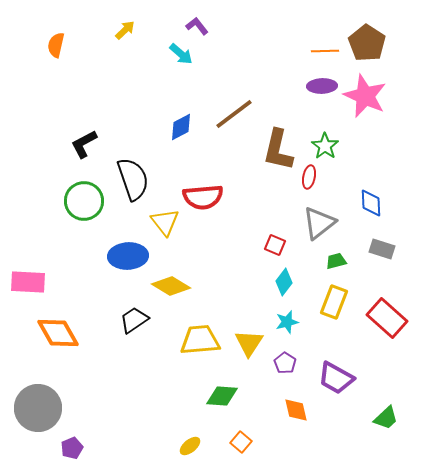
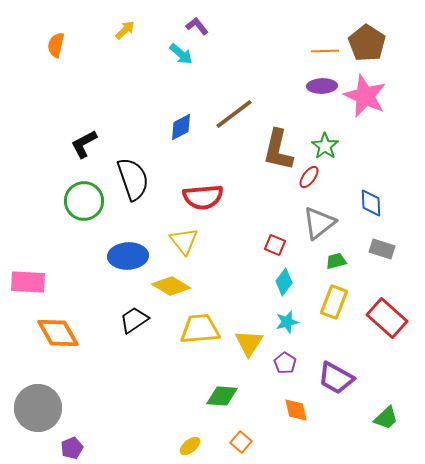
red ellipse at (309, 177): rotated 25 degrees clockwise
yellow triangle at (165, 222): moved 19 px right, 19 px down
yellow trapezoid at (200, 340): moved 11 px up
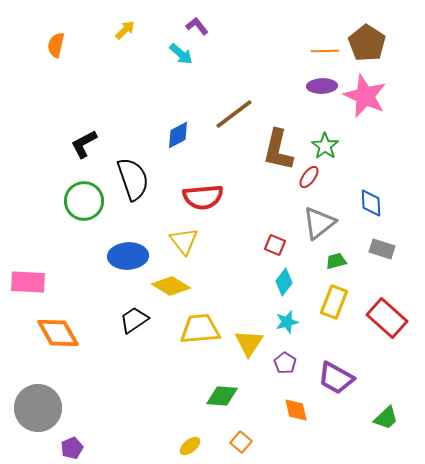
blue diamond at (181, 127): moved 3 px left, 8 px down
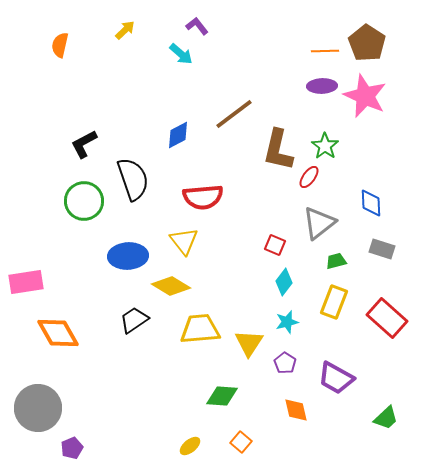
orange semicircle at (56, 45): moved 4 px right
pink rectangle at (28, 282): moved 2 px left; rotated 12 degrees counterclockwise
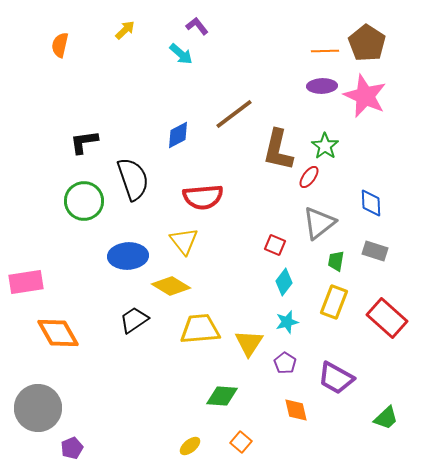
black L-shape at (84, 144): moved 2 px up; rotated 20 degrees clockwise
gray rectangle at (382, 249): moved 7 px left, 2 px down
green trapezoid at (336, 261): rotated 65 degrees counterclockwise
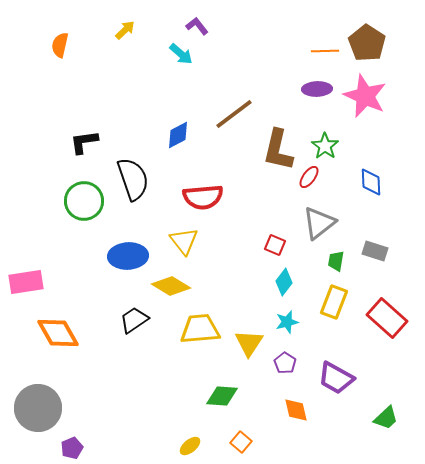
purple ellipse at (322, 86): moved 5 px left, 3 px down
blue diamond at (371, 203): moved 21 px up
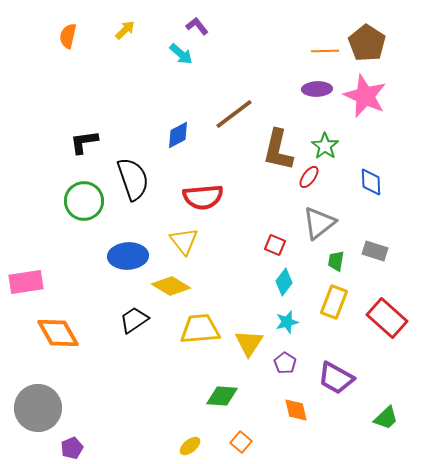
orange semicircle at (60, 45): moved 8 px right, 9 px up
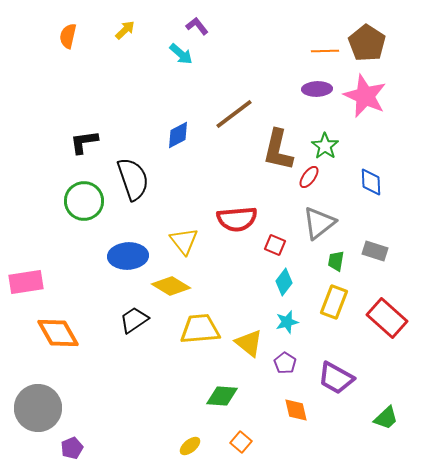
red semicircle at (203, 197): moved 34 px right, 22 px down
yellow triangle at (249, 343): rotated 24 degrees counterclockwise
